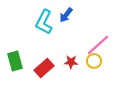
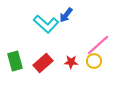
cyan L-shape: moved 2 px right, 2 px down; rotated 75 degrees counterclockwise
red rectangle: moved 1 px left, 5 px up
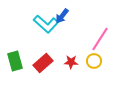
blue arrow: moved 4 px left, 1 px down
pink line: moved 2 px right, 6 px up; rotated 15 degrees counterclockwise
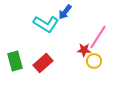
blue arrow: moved 3 px right, 4 px up
cyan L-shape: rotated 10 degrees counterclockwise
pink line: moved 2 px left, 2 px up
red star: moved 13 px right, 12 px up
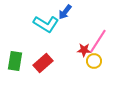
pink line: moved 4 px down
green rectangle: rotated 24 degrees clockwise
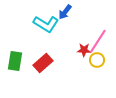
yellow circle: moved 3 px right, 1 px up
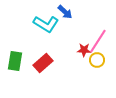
blue arrow: rotated 84 degrees counterclockwise
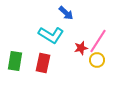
blue arrow: moved 1 px right, 1 px down
cyan L-shape: moved 5 px right, 11 px down
red star: moved 3 px left, 2 px up; rotated 16 degrees counterclockwise
red rectangle: rotated 36 degrees counterclockwise
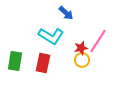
cyan L-shape: moved 1 px down
yellow circle: moved 15 px left
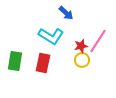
red star: moved 2 px up
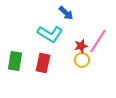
cyan L-shape: moved 1 px left, 2 px up
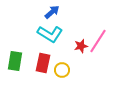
blue arrow: moved 14 px left, 1 px up; rotated 84 degrees counterclockwise
yellow circle: moved 20 px left, 10 px down
